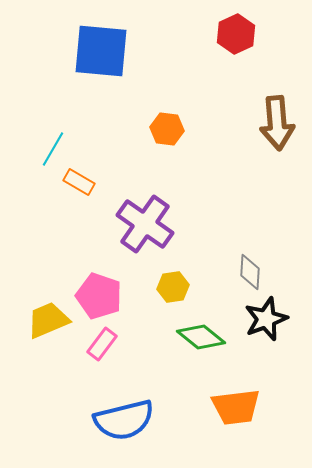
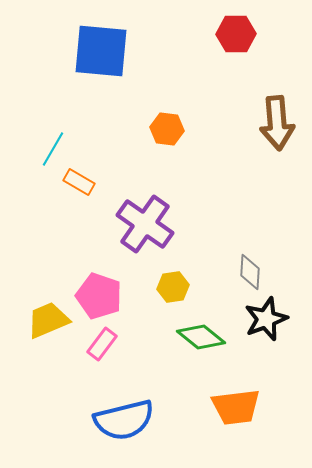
red hexagon: rotated 24 degrees clockwise
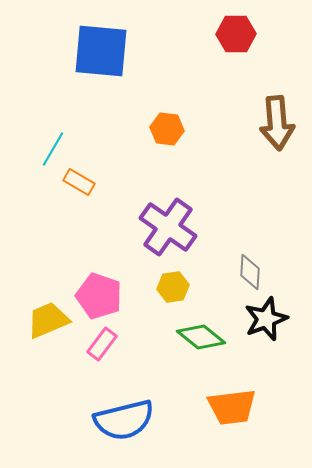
purple cross: moved 23 px right, 3 px down
orange trapezoid: moved 4 px left
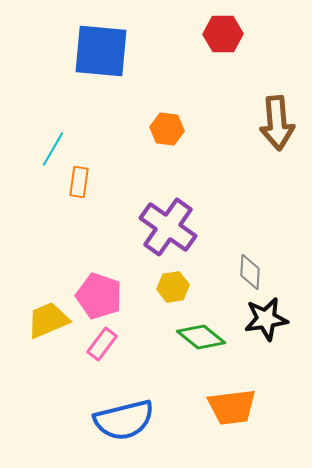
red hexagon: moved 13 px left
orange rectangle: rotated 68 degrees clockwise
black star: rotated 12 degrees clockwise
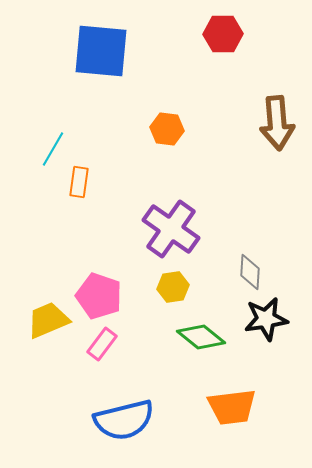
purple cross: moved 3 px right, 2 px down
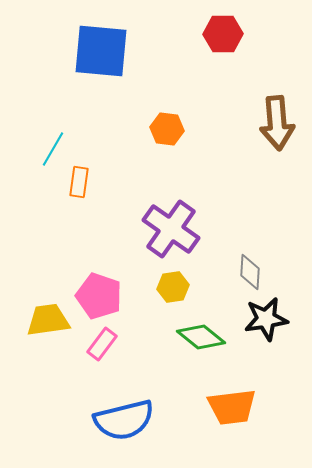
yellow trapezoid: rotated 15 degrees clockwise
